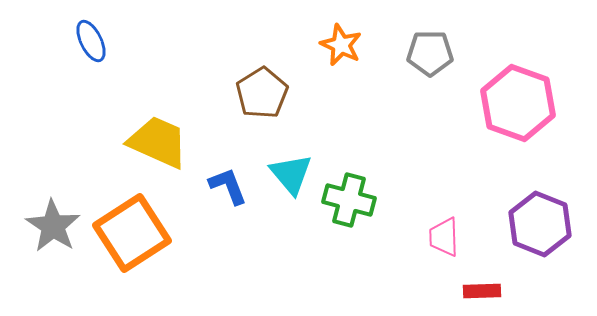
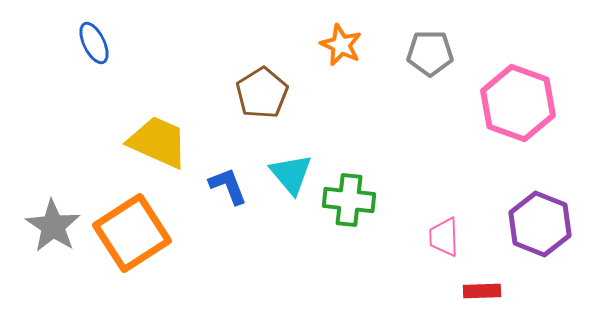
blue ellipse: moved 3 px right, 2 px down
green cross: rotated 9 degrees counterclockwise
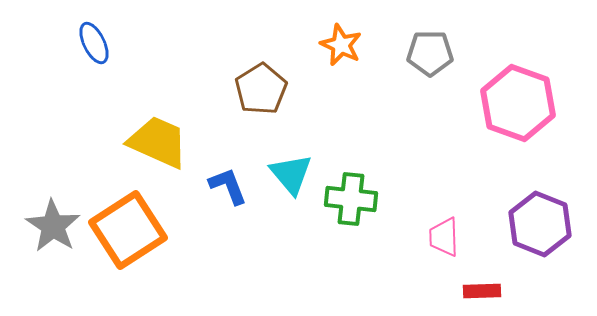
brown pentagon: moved 1 px left, 4 px up
green cross: moved 2 px right, 1 px up
orange square: moved 4 px left, 3 px up
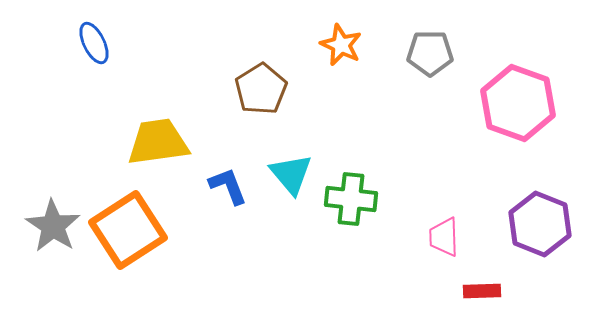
yellow trapezoid: rotated 32 degrees counterclockwise
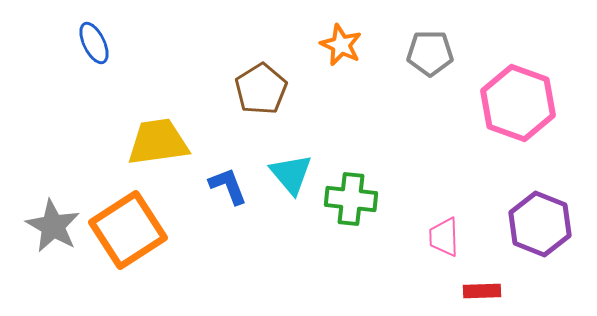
gray star: rotated 4 degrees counterclockwise
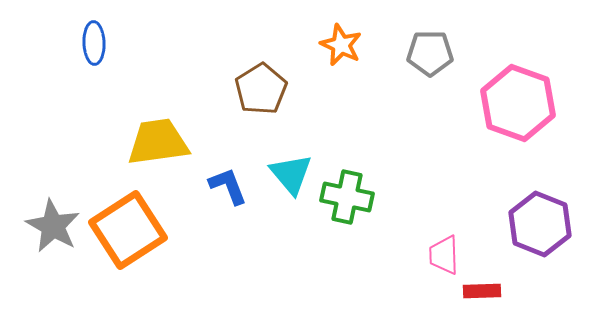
blue ellipse: rotated 24 degrees clockwise
green cross: moved 4 px left, 2 px up; rotated 6 degrees clockwise
pink trapezoid: moved 18 px down
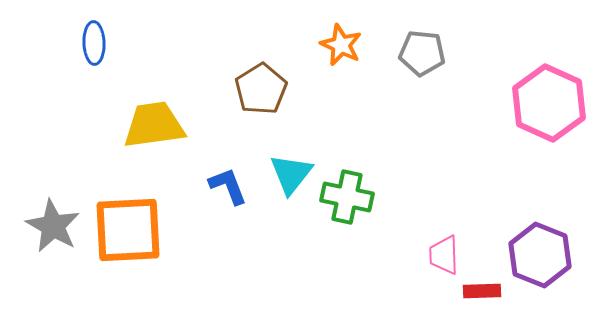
gray pentagon: moved 8 px left; rotated 6 degrees clockwise
pink hexagon: moved 31 px right; rotated 4 degrees clockwise
yellow trapezoid: moved 4 px left, 17 px up
cyan triangle: rotated 18 degrees clockwise
purple hexagon: moved 31 px down
orange square: rotated 30 degrees clockwise
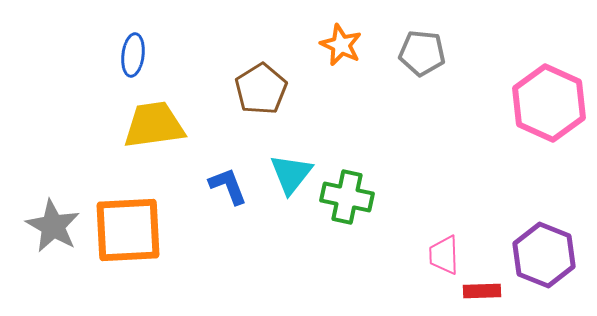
blue ellipse: moved 39 px right, 12 px down; rotated 9 degrees clockwise
purple hexagon: moved 4 px right
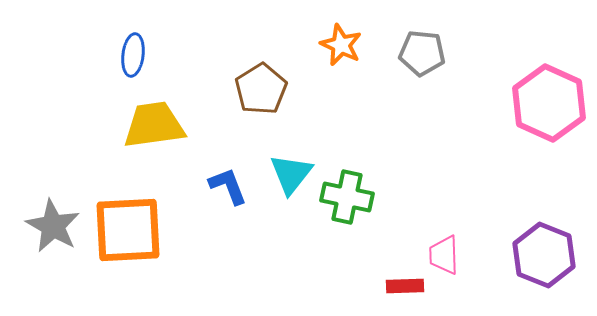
red rectangle: moved 77 px left, 5 px up
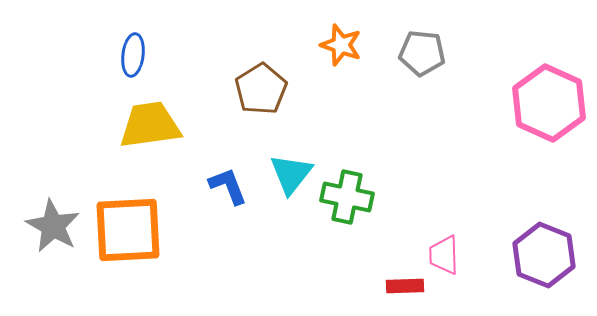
orange star: rotated 6 degrees counterclockwise
yellow trapezoid: moved 4 px left
